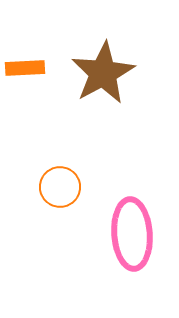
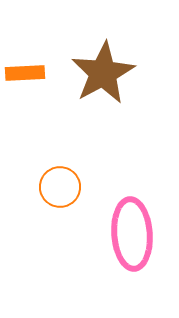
orange rectangle: moved 5 px down
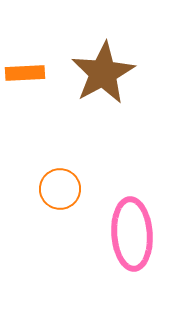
orange circle: moved 2 px down
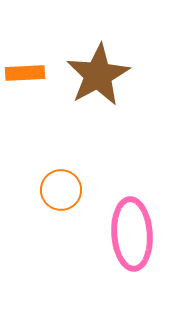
brown star: moved 5 px left, 2 px down
orange circle: moved 1 px right, 1 px down
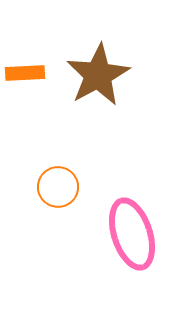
orange circle: moved 3 px left, 3 px up
pink ellipse: rotated 14 degrees counterclockwise
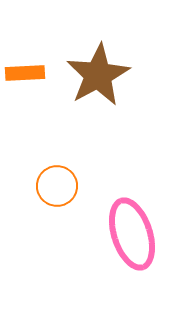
orange circle: moved 1 px left, 1 px up
